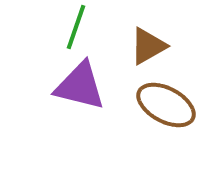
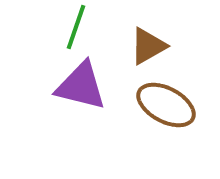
purple triangle: moved 1 px right
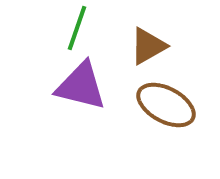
green line: moved 1 px right, 1 px down
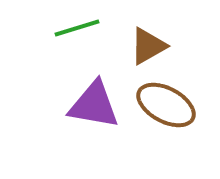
green line: rotated 54 degrees clockwise
purple triangle: moved 13 px right, 19 px down; rotated 4 degrees counterclockwise
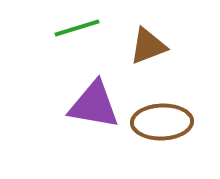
brown triangle: rotated 9 degrees clockwise
brown ellipse: moved 4 px left, 17 px down; rotated 30 degrees counterclockwise
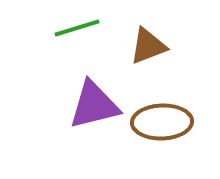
purple triangle: rotated 24 degrees counterclockwise
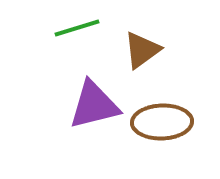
brown triangle: moved 6 px left, 4 px down; rotated 15 degrees counterclockwise
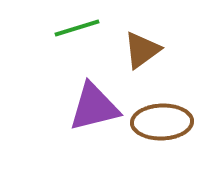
purple triangle: moved 2 px down
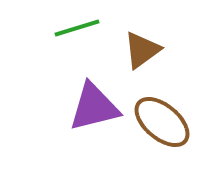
brown ellipse: rotated 42 degrees clockwise
